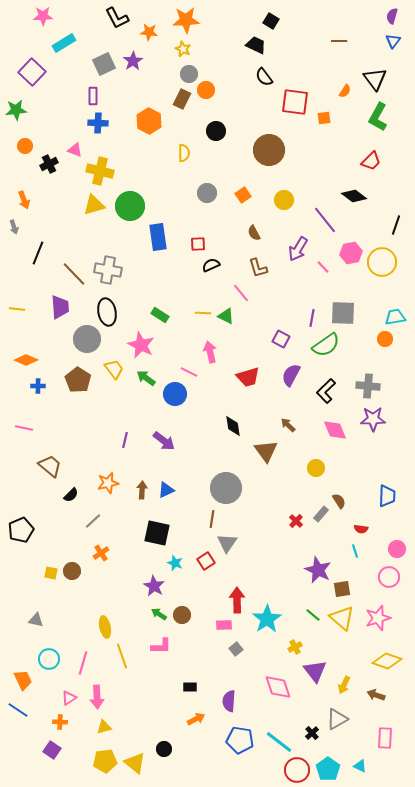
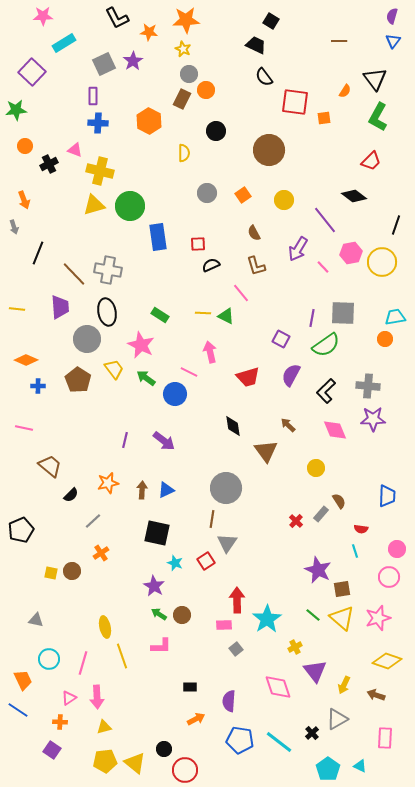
brown L-shape at (258, 268): moved 2 px left, 2 px up
red circle at (297, 770): moved 112 px left
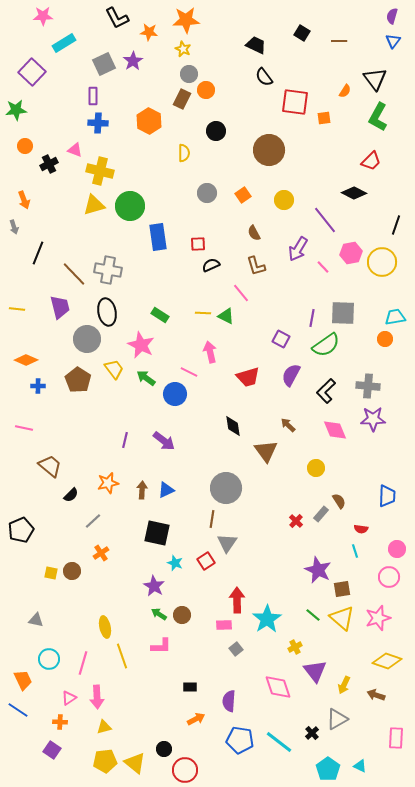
black square at (271, 21): moved 31 px right, 12 px down
black diamond at (354, 196): moved 3 px up; rotated 10 degrees counterclockwise
purple trapezoid at (60, 307): rotated 10 degrees counterclockwise
pink rectangle at (385, 738): moved 11 px right
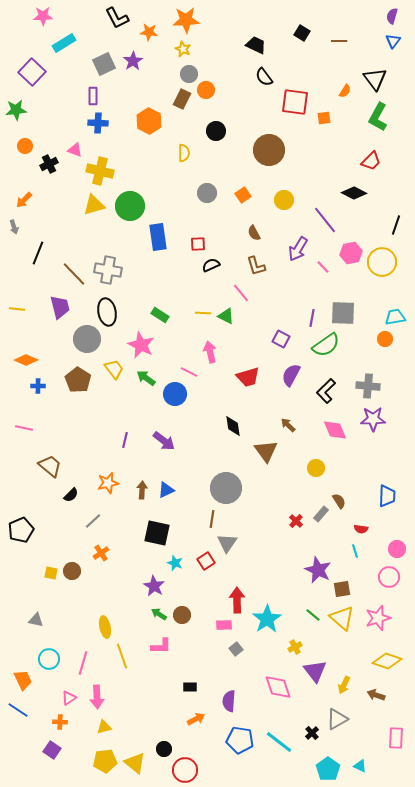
orange arrow at (24, 200): rotated 66 degrees clockwise
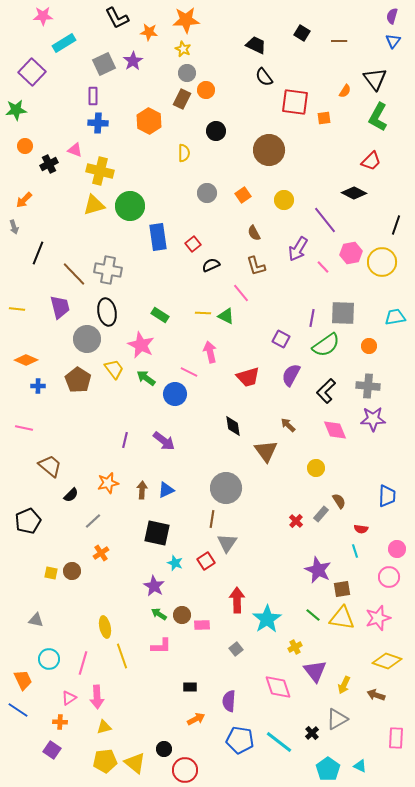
gray circle at (189, 74): moved 2 px left, 1 px up
red square at (198, 244): moved 5 px left; rotated 35 degrees counterclockwise
orange circle at (385, 339): moved 16 px left, 7 px down
black pentagon at (21, 530): moved 7 px right, 9 px up
yellow triangle at (342, 618): rotated 32 degrees counterclockwise
pink rectangle at (224, 625): moved 22 px left
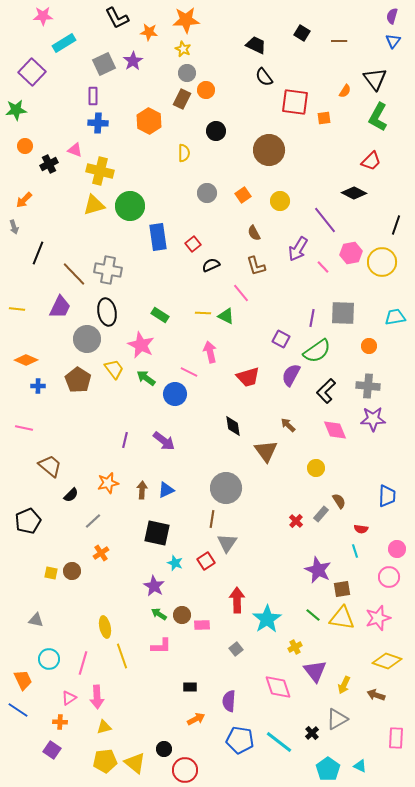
yellow circle at (284, 200): moved 4 px left, 1 px down
purple trapezoid at (60, 307): rotated 40 degrees clockwise
green semicircle at (326, 345): moved 9 px left, 6 px down
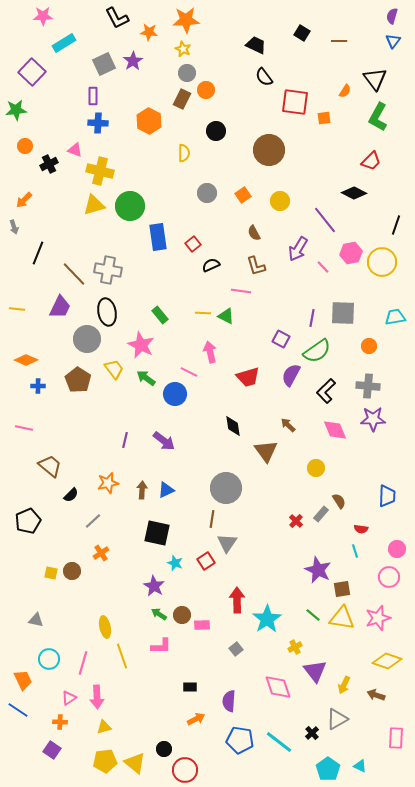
pink line at (241, 293): moved 2 px up; rotated 42 degrees counterclockwise
green rectangle at (160, 315): rotated 18 degrees clockwise
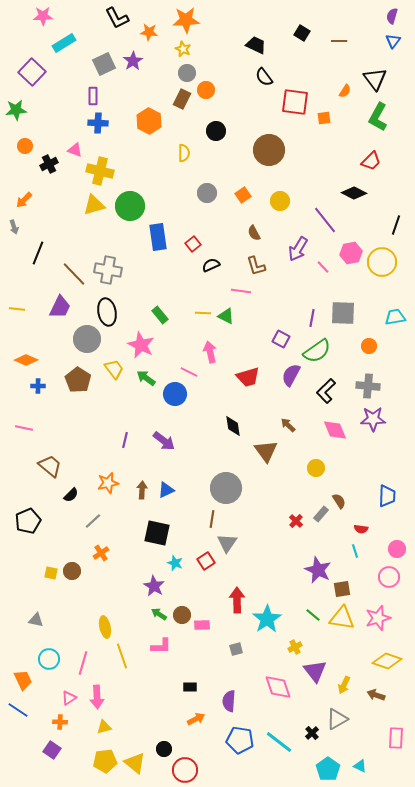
gray square at (236, 649): rotated 24 degrees clockwise
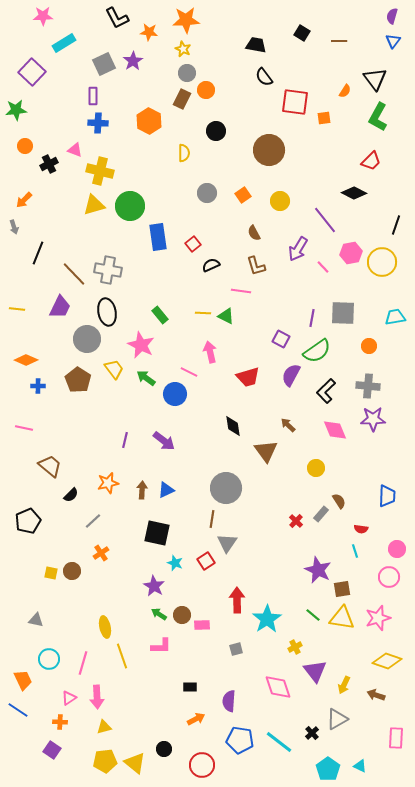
black trapezoid at (256, 45): rotated 15 degrees counterclockwise
red circle at (185, 770): moved 17 px right, 5 px up
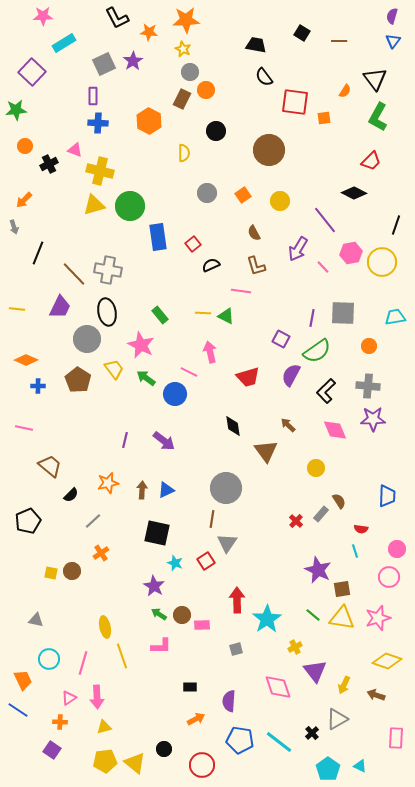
gray circle at (187, 73): moved 3 px right, 1 px up
